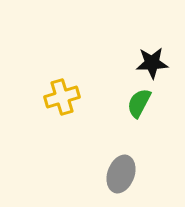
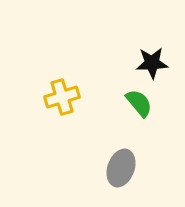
green semicircle: rotated 112 degrees clockwise
gray ellipse: moved 6 px up
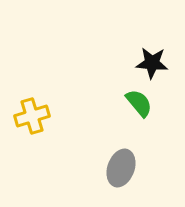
black star: rotated 8 degrees clockwise
yellow cross: moved 30 px left, 19 px down
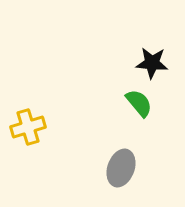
yellow cross: moved 4 px left, 11 px down
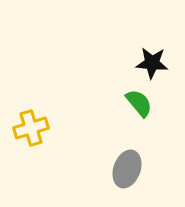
yellow cross: moved 3 px right, 1 px down
gray ellipse: moved 6 px right, 1 px down
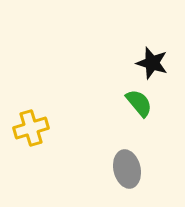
black star: rotated 12 degrees clockwise
gray ellipse: rotated 33 degrees counterclockwise
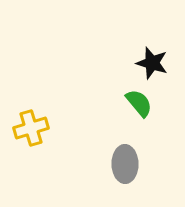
gray ellipse: moved 2 px left, 5 px up; rotated 12 degrees clockwise
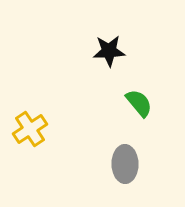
black star: moved 43 px left, 12 px up; rotated 20 degrees counterclockwise
yellow cross: moved 1 px left, 1 px down; rotated 16 degrees counterclockwise
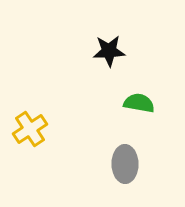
green semicircle: rotated 40 degrees counterclockwise
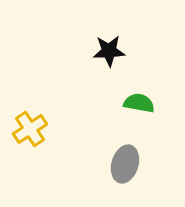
gray ellipse: rotated 18 degrees clockwise
